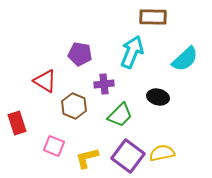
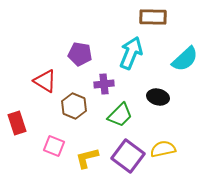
cyan arrow: moved 1 px left, 1 px down
yellow semicircle: moved 1 px right, 4 px up
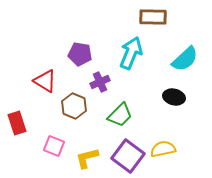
purple cross: moved 4 px left, 2 px up; rotated 18 degrees counterclockwise
black ellipse: moved 16 px right
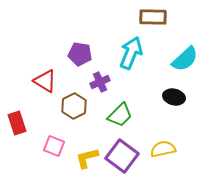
brown hexagon: rotated 10 degrees clockwise
purple square: moved 6 px left
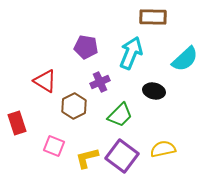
purple pentagon: moved 6 px right, 7 px up
black ellipse: moved 20 px left, 6 px up
